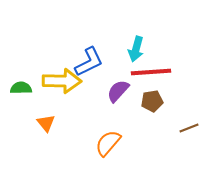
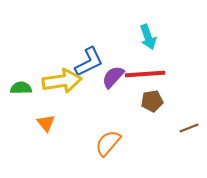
cyan arrow: moved 12 px right, 12 px up; rotated 35 degrees counterclockwise
red line: moved 6 px left, 2 px down
yellow arrow: rotated 9 degrees counterclockwise
purple semicircle: moved 5 px left, 14 px up
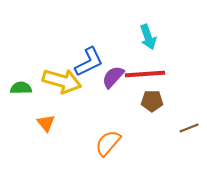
yellow arrow: rotated 24 degrees clockwise
brown pentagon: rotated 10 degrees clockwise
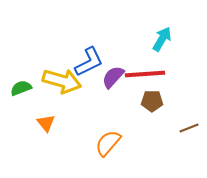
cyan arrow: moved 14 px right, 2 px down; rotated 130 degrees counterclockwise
green semicircle: rotated 20 degrees counterclockwise
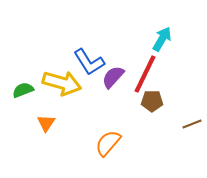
blue L-shape: rotated 84 degrees clockwise
red line: rotated 60 degrees counterclockwise
yellow arrow: moved 2 px down
green semicircle: moved 2 px right, 2 px down
orange triangle: rotated 12 degrees clockwise
brown line: moved 3 px right, 4 px up
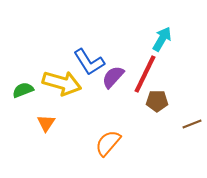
brown pentagon: moved 5 px right
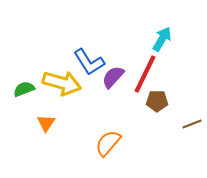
green semicircle: moved 1 px right, 1 px up
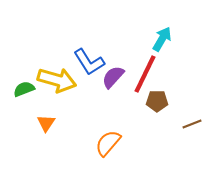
yellow arrow: moved 5 px left, 3 px up
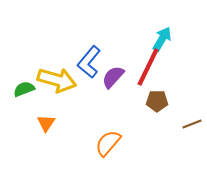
blue L-shape: rotated 72 degrees clockwise
red line: moved 3 px right, 7 px up
